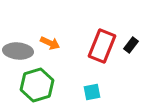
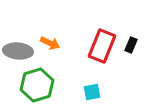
black rectangle: rotated 14 degrees counterclockwise
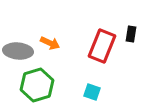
black rectangle: moved 11 px up; rotated 14 degrees counterclockwise
cyan square: rotated 30 degrees clockwise
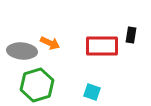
black rectangle: moved 1 px down
red rectangle: rotated 68 degrees clockwise
gray ellipse: moved 4 px right
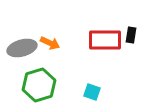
red rectangle: moved 3 px right, 6 px up
gray ellipse: moved 3 px up; rotated 20 degrees counterclockwise
green hexagon: moved 2 px right
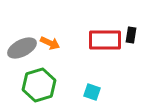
gray ellipse: rotated 12 degrees counterclockwise
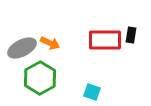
green hexagon: moved 1 px right, 7 px up; rotated 12 degrees counterclockwise
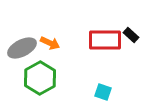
black rectangle: rotated 56 degrees counterclockwise
cyan square: moved 11 px right
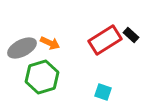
red rectangle: rotated 32 degrees counterclockwise
green hexagon: moved 2 px right, 1 px up; rotated 12 degrees clockwise
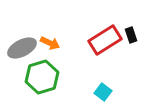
black rectangle: rotated 28 degrees clockwise
cyan square: rotated 18 degrees clockwise
